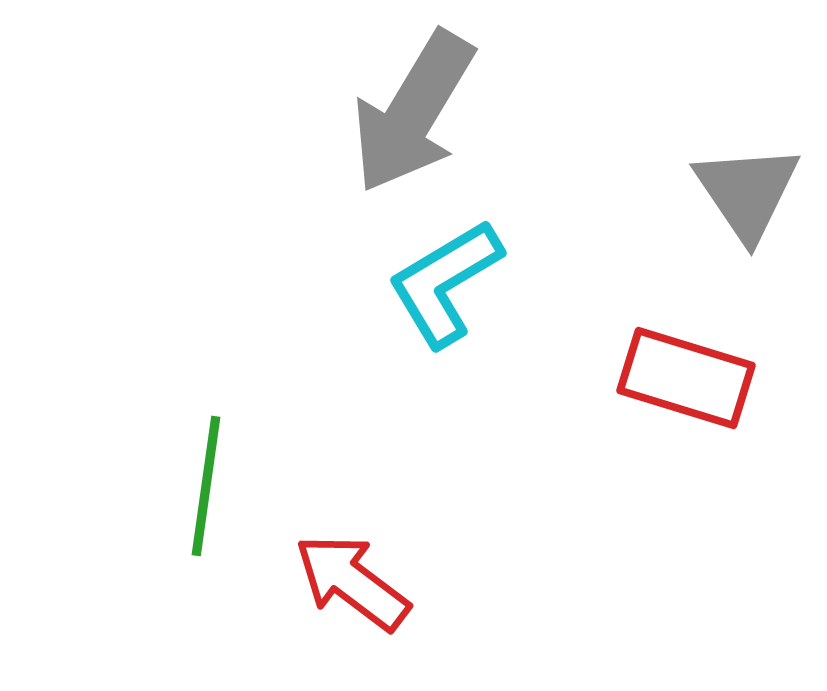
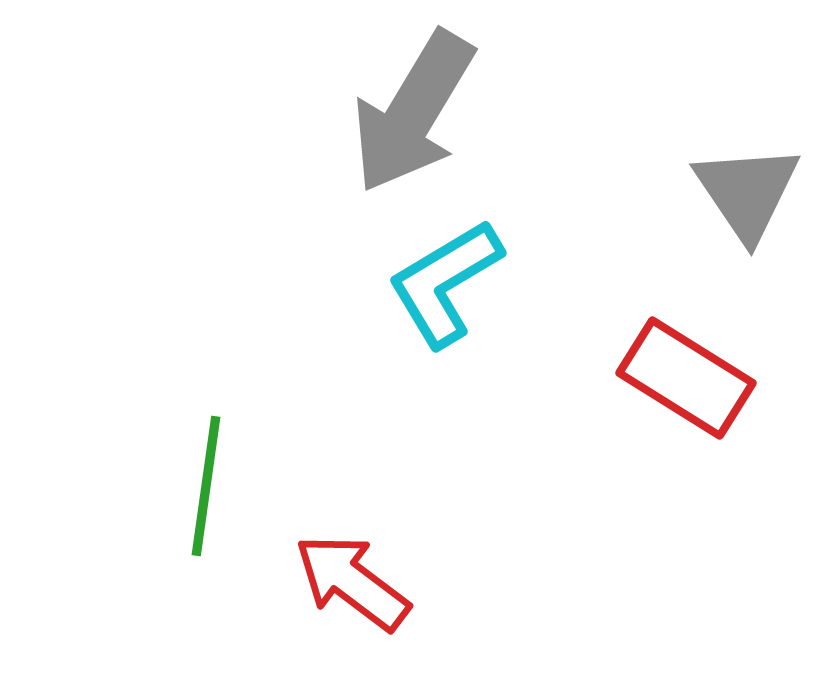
red rectangle: rotated 15 degrees clockwise
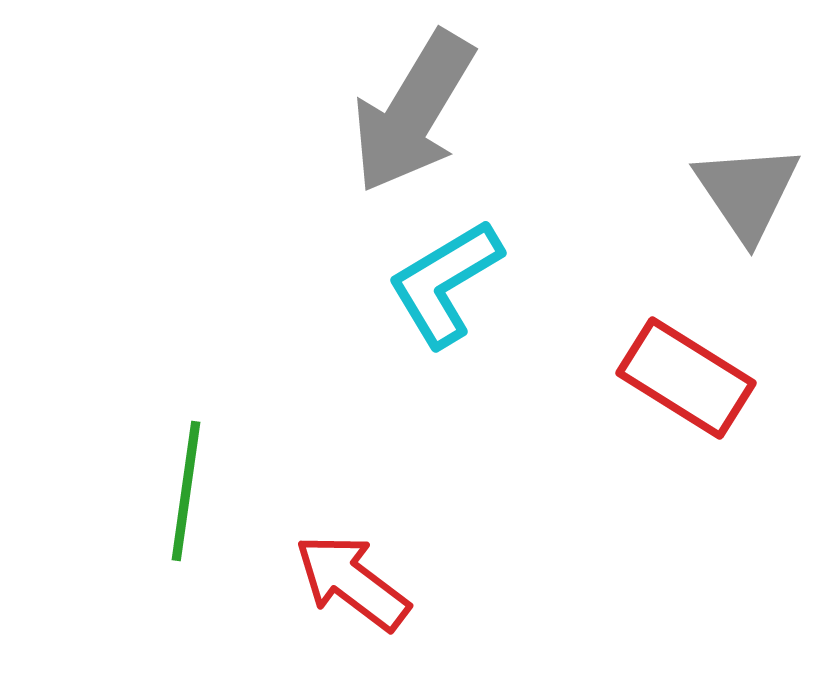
green line: moved 20 px left, 5 px down
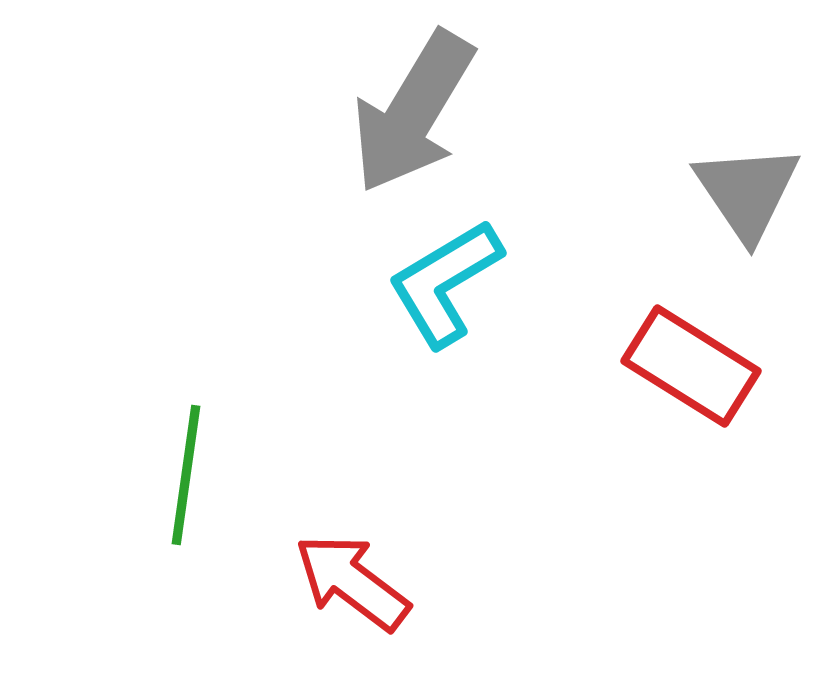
red rectangle: moved 5 px right, 12 px up
green line: moved 16 px up
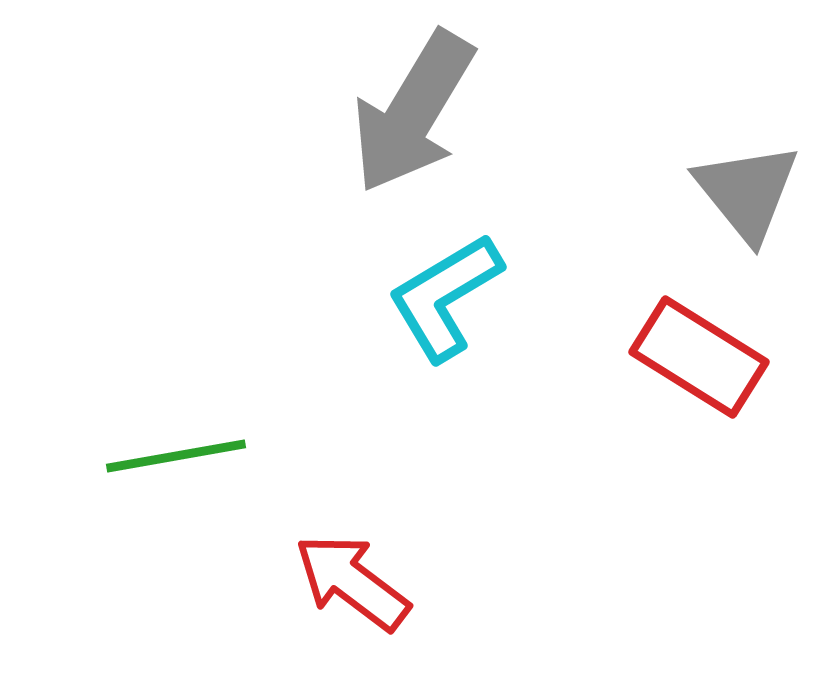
gray triangle: rotated 5 degrees counterclockwise
cyan L-shape: moved 14 px down
red rectangle: moved 8 px right, 9 px up
green line: moved 10 px left, 19 px up; rotated 72 degrees clockwise
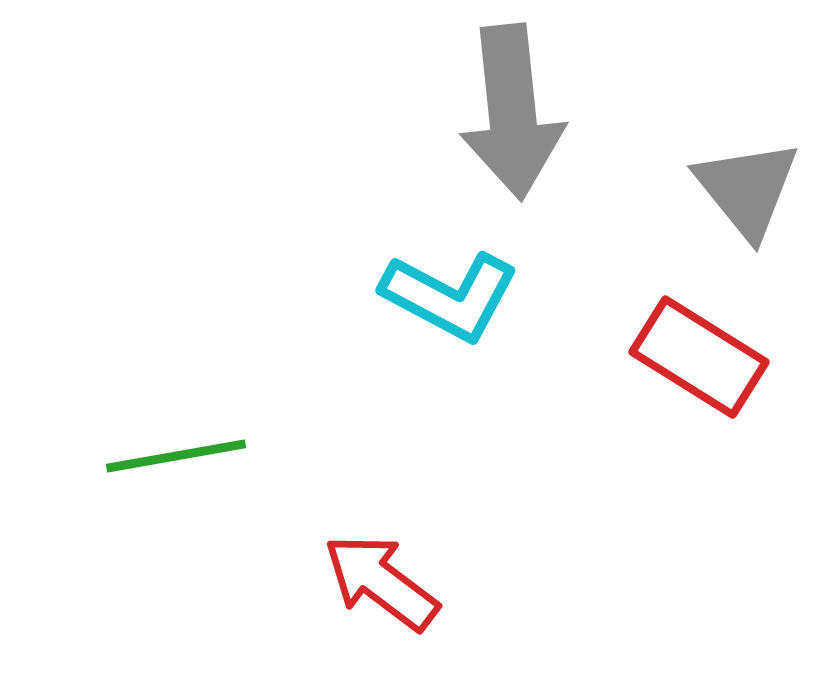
gray arrow: moved 99 px right; rotated 37 degrees counterclockwise
gray triangle: moved 3 px up
cyan L-shape: moved 5 px right, 1 px up; rotated 121 degrees counterclockwise
red arrow: moved 29 px right
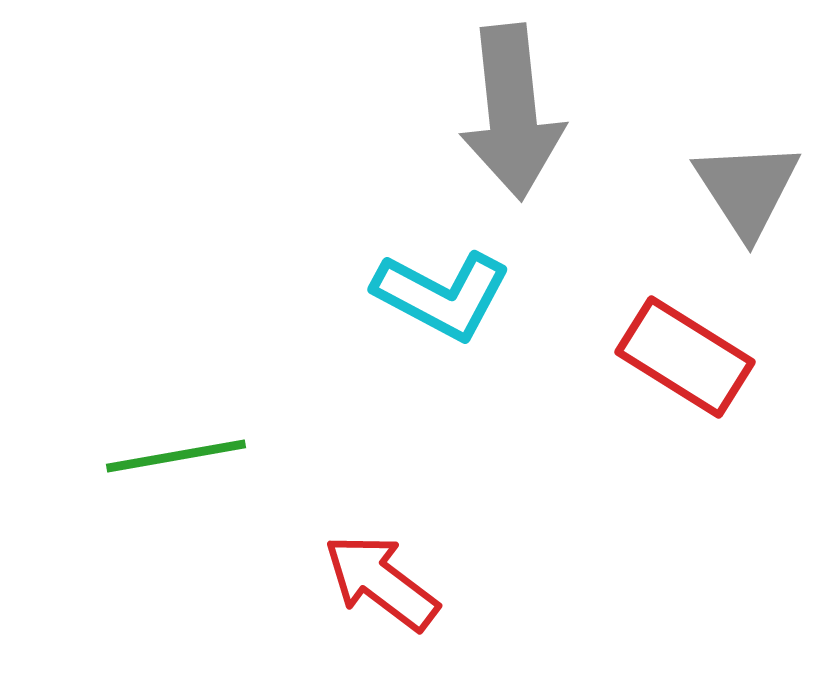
gray triangle: rotated 6 degrees clockwise
cyan L-shape: moved 8 px left, 1 px up
red rectangle: moved 14 px left
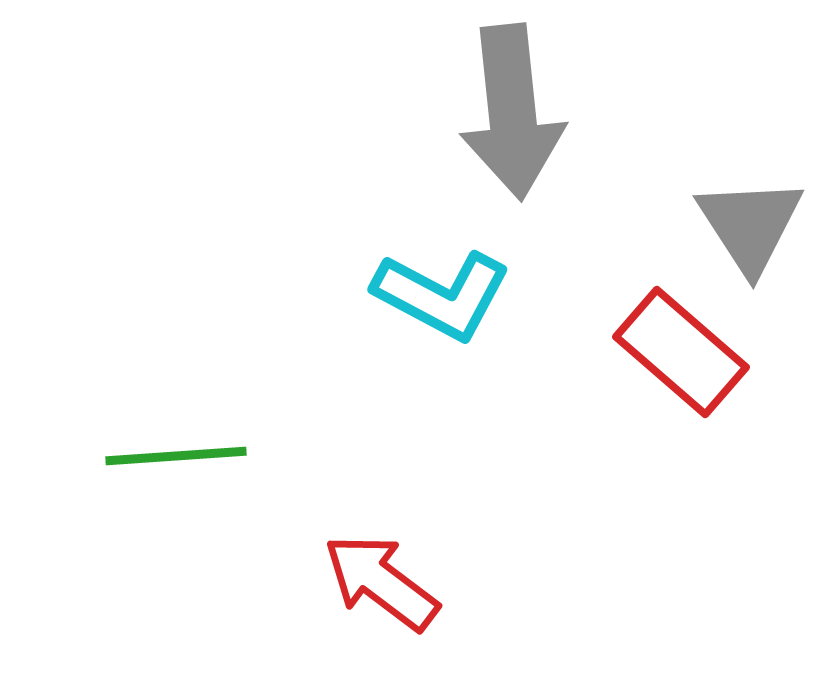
gray triangle: moved 3 px right, 36 px down
red rectangle: moved 4 px left, 5 px up; rotated 9 degrees clockwise
green line: rotated 6 degrees clockwise
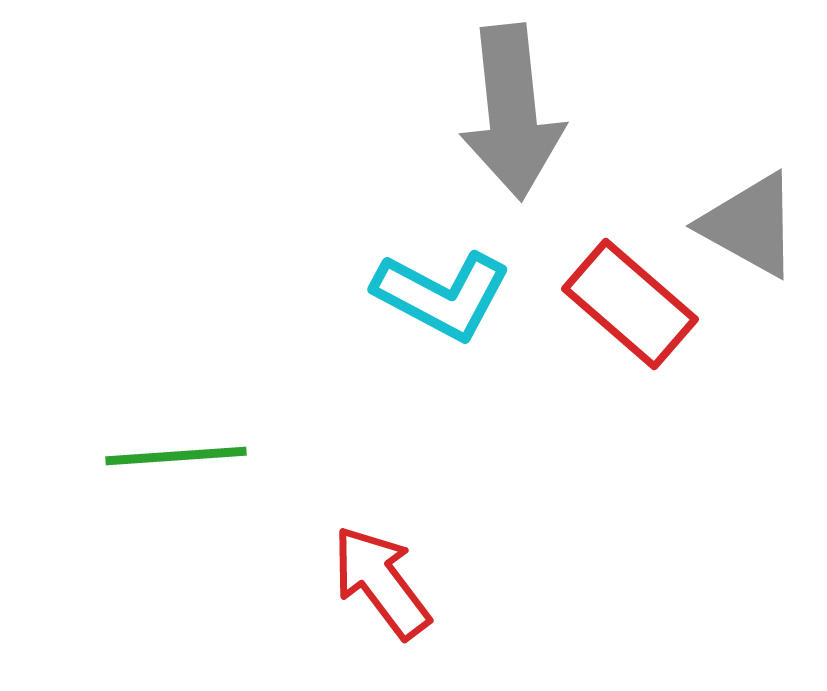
gray triangle: rotated 28 degrees counterclockwise
red rectangle: moved 51 px left, 48 px up
red arrow: rotated 16 degrees clockwise
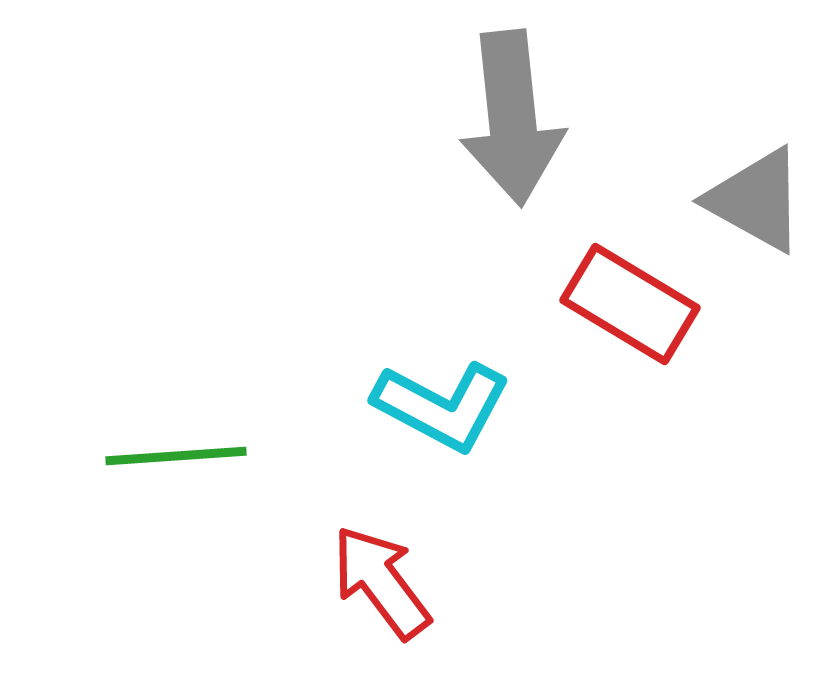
gray arrow: moved 6 px down
gray triangle: moved 6 px right, 25 px up
cyan L-shape: moved 111 px down
red rectangle: rotated 10 degrees counterclockwise
